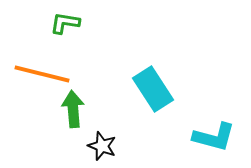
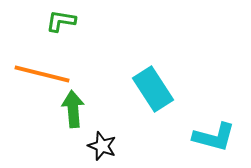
green L-shape: moved 4 px left, 2 px up
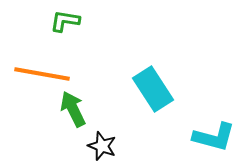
green L-shape: moved 4 px right
orange line: rotated 4 degrees counterclockwise
green arrow: rotated 21 degrees counterclockwise
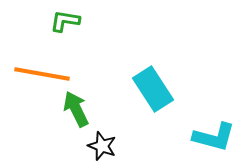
green arrow: moved 3 px right
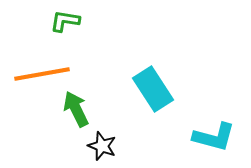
orange line: rotated 20 degrees counterclockwise
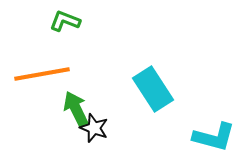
green L-shape: rotated 12 degrees clockwise
black star: moved 8 px left, 18 px up
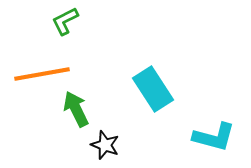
green L-shape: rotated 48 degrees counterclockwise
black star: moved 11 px right, 17 px down
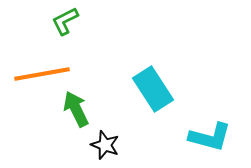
cyan L-shape: moved 4 px left
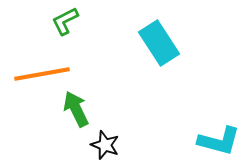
cyan rectangle: moved 6 px right, 46 px up
cyan L-shape: moved 9 px right, 4 px down
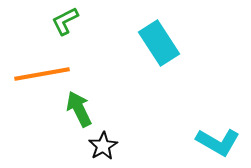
green arrow: moved 3 px right
cyan L-shape: moved 1 px left, 1 px down; rotated 15 degrees clockwise
black star: moved 2 px left, 1 px down; rotated 20 degrees clockwise
